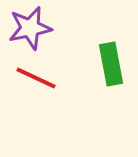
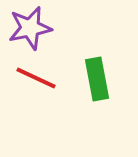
green rectangle: moved 14 px left, 15 px down
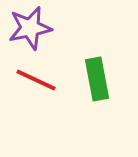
red line: moved 2 px down
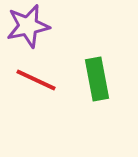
purple star: moved 2 px left, 2 px up
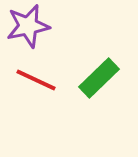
green rectangle: moved 2 px right, 1 px up; rotated 57 degrees clockwise
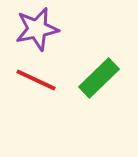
purple star: moved 9 px right, 3 px down
